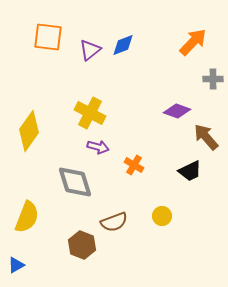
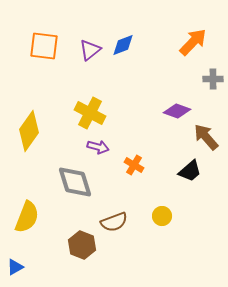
orange square: moved 4 px left, 9 px down
black trapezoid: rotated 15 degrees counterclockwise
blue triangle: moved 1 px left, 2 px down
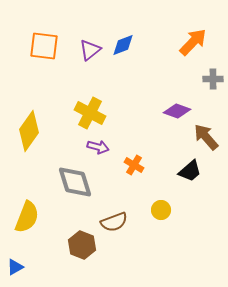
yellow circle: moved 1 px left, 6 px up
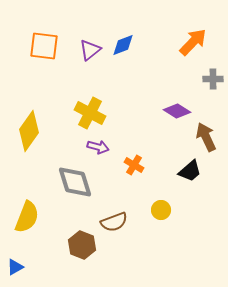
purple diamond: rotated 12 degrees clockwise
brown arrow: rotated 16 degrees clockwise
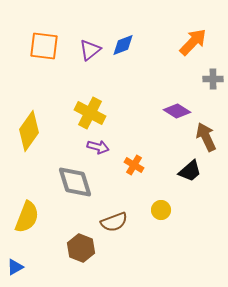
brown hexagon: moved 1 px left, 3 px down
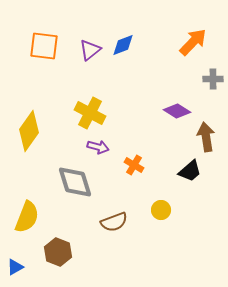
brown arrow: rotated 16 degrees clockwise
brown hexagon: moved 23 px left, 4 px down
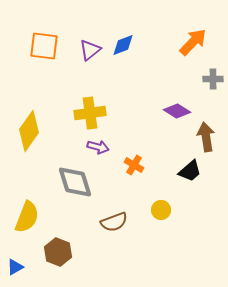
yellow cross: rotated 36 degrees counterclockwise
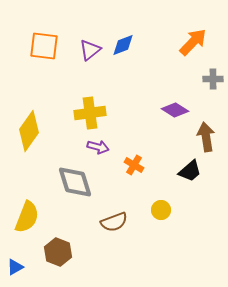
purple diamond: moved 2 px left, 1 px up
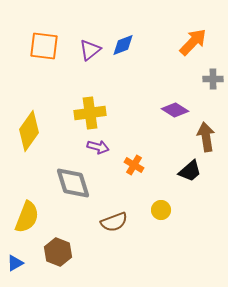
gray diamond: moved 2 px left, 1 px down
blue triangle: moved 4 px up
